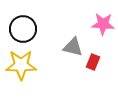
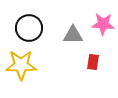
black circle: moved 6 px right, 1 px up
gray triangle: moved 12 px up; rotated 15 degrees counterclockwise
red rectangle: rotated 14 degrees counterclockwise
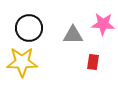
yellow star: moved 1 px right, 3 px up
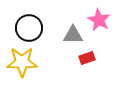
pink star: moved 4 px left, 4 px up; rotated 25 degrees clockwise
red rectangle: moved 6 px left, 4 px up; rotated 63 degrees clockwise
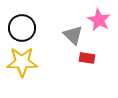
black circle: moved 7 px left
gray triangle: rotated 45 degrees clockwise
red rectangle: rotated 28 degrees clockwise
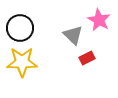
black circle: moved 2 px left
red rectangle: rotated 35 degrees counterclockwise
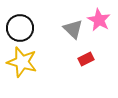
gray triangle: moved 6 px up
red rectangle: moved 1 px left, 1 px down
yellow star: rotated 16 degrees clockwise
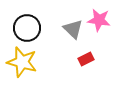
pink star: rotated 20 degrees counterclockwise
black circle: moved 7 px right
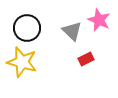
pink star: rotated 15 degrees clockwise
gray triangle: moved 1 px left, 2 px down
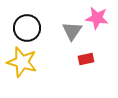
pink star: moved 2 px left, 2 px up; rotated 15 degrees counterclockwise
gray triangle: rotated 20 degrees clockwise
red rectangle: rotated 14 degrees clockwise
